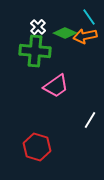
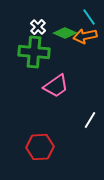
green cross: moved 1 px left, 1 px down
red hexagon: moved 3 px right; rotated 20 degrees counterclockwise
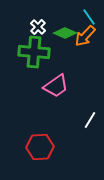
orange arrow: rotated 35 degrees counterclockwise
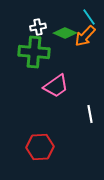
white cross: rotated 35 degrees clockwise
white line: moved 6 px up; rotated 42 degrees counterclockwise
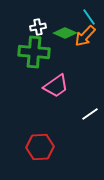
white line: rotated 66 degrees clockwise
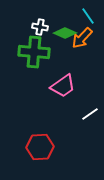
cyan line: moved 1 px left, 1 px up
white cross: moved 2 px right; rotated 21 degrees clockwise
orange arrow: moved 3 px left, 2 px down
pink trapezoid: moved 7 px right
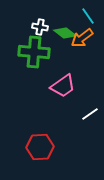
green diamond: rotated 15 degrees clockwise
orange arrow: rotated 10 degrees clockwise
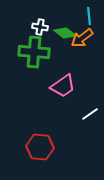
cyan line: moved 1 px right; rotated 30 degrees clockwise
red hexagon: rotated 8 degrees clockwise
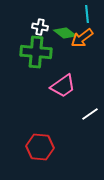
cyan line: moved 2 px left, 2 px up
green cross: moved 2 px right
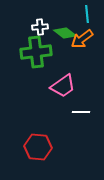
white cross: rotated 14 degrees counterclockwise
orange arrow: moved 1 px down
green cross: rotated 12 degrees counterclockwise
white line: moved 9 px left, 2 px up; rotated 36 degrees clockwise
red hexagon: moved 2 px left
